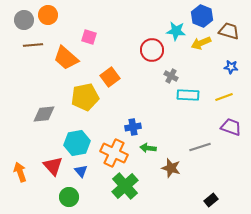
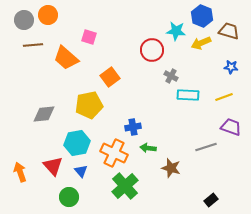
yellow pentagon: moved 4 px right, 8 px down
gray line: moved 6 px right
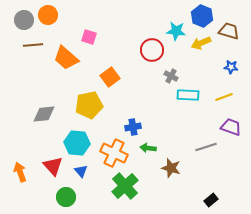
cyan hexagon: rotated 15 degrees clockwise
green circle: moved 3 px left
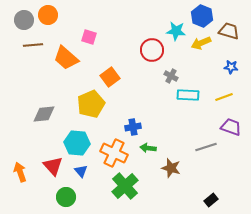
yellow pentagon: moved 2 px right, 1 px up; rotated 12 degrees counterclockwise
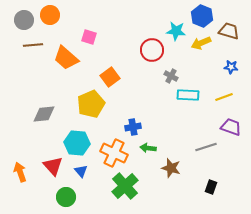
orange circle: moved 2 px right
black rectangle: moved 13 px up; rotated 32 degrees counterclockwise
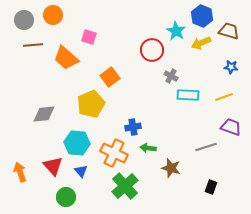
orange circle: moved 3 px right
cyan star: rotated 24 degrees clockwise
